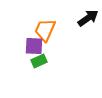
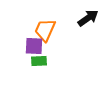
green rectangle: rotated 21 degrees clockwise
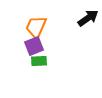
orange trapezoid: moved 9 px left, 3 px up
purple square: rotated 24 degrees counterclockwise
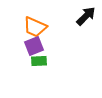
black arrow: moved 2 px left, 2 px up; rotated 10 degrees counterclockwise
orange trapezoid: moved 1 px left; rotated 90 degrees counterclockwise
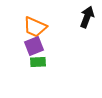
black arrow: moved 1 px right, 1 px down; rotated 25 degrees counterclockwise
green rectangle: moved 1 px left, 1 px down
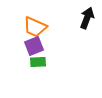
black arrow: moved 1 px down
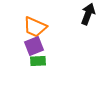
black arrow: moved 1 px right, 4 px up
green rectangle: moved 1 px up
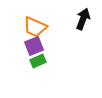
black arrow: moved 5 px left, 5 px down
green rectangle: rotated 21 degrees counterclockwise
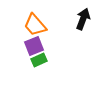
orange trapezoid: moved 2 px up; rotated 25 degrees clockwise
green rectangle: moved 1 px right, 1 px up
